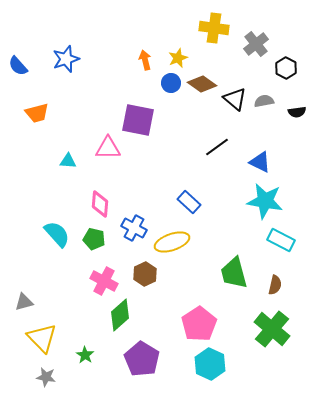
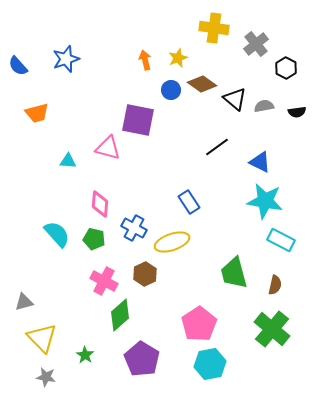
blue circle: moved 7 px down
gray semicircle: moved 5 px down
pink triangle: rotated 16 degrees clockwise
blue rectangle: rotated 15 degrees clockwise
cyan hexagon: rotated 24 degrees clockwise
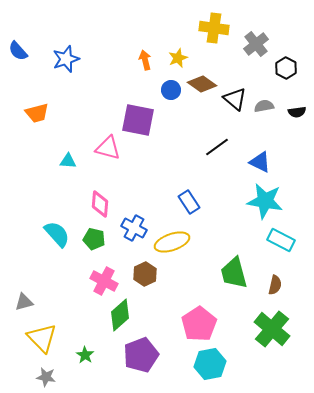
blue semicircle: moved 15 px up
purple pentagon: moved 1 px left, 4 px up; rotated 20 degrees clockwise
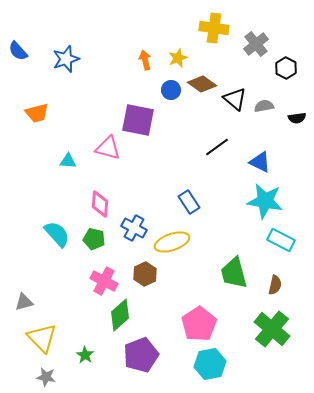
black semicircle: moved 6 px down
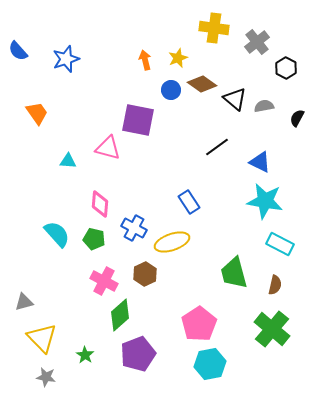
gray cross: moved 1 px right, 2 px up
orange trapezoid: rotated 110 degrees counterclockwise
black semicircle: rotated 126 degrees clockwise
cyan rectangle: moved 1 px left, 4 px down
purple pentagon: moved 3 px left, 1 px up
